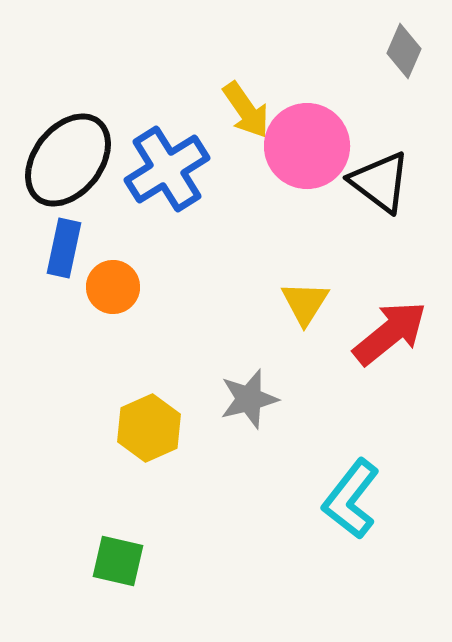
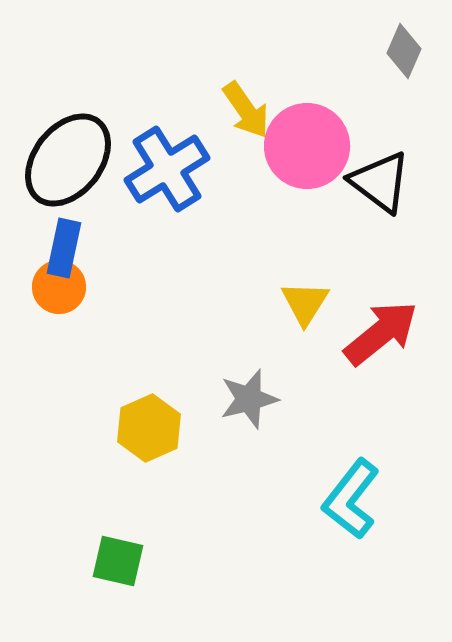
orange circle: moved 54 px left
red arrow: moved 9 px left
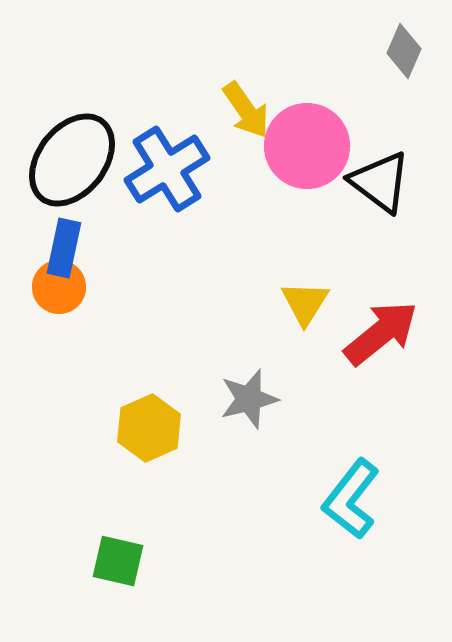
black ellipse: moved 4 px right
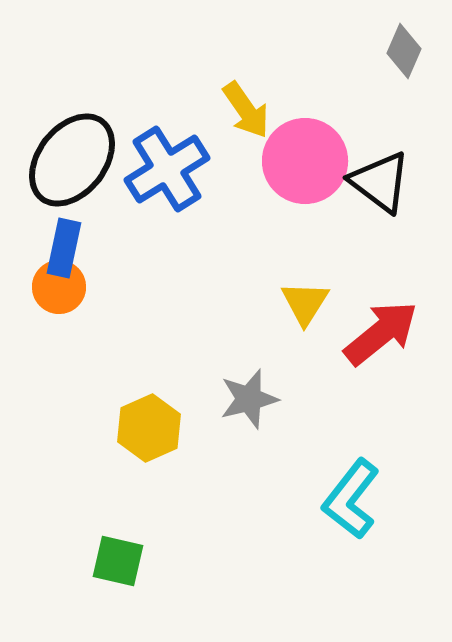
pink circle: moved 2 px left, 15 px down
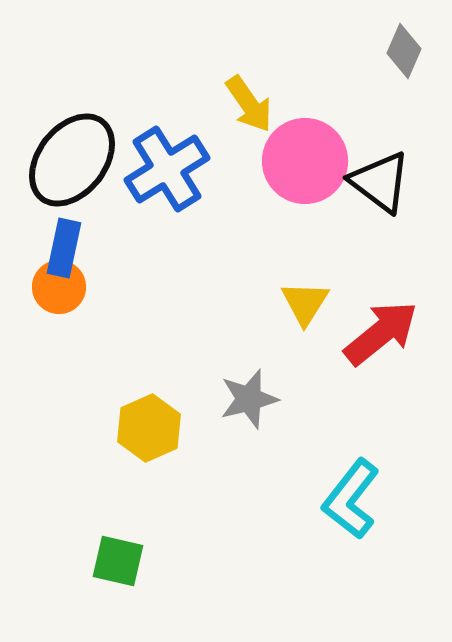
yellow arrow: moved 3 px right, 6 px up
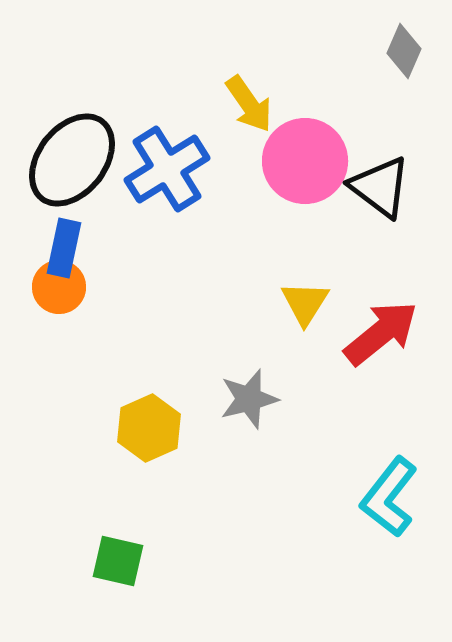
black triangle: moved 5 px down
cyan L-shape: moved 38 px right, 2 px up
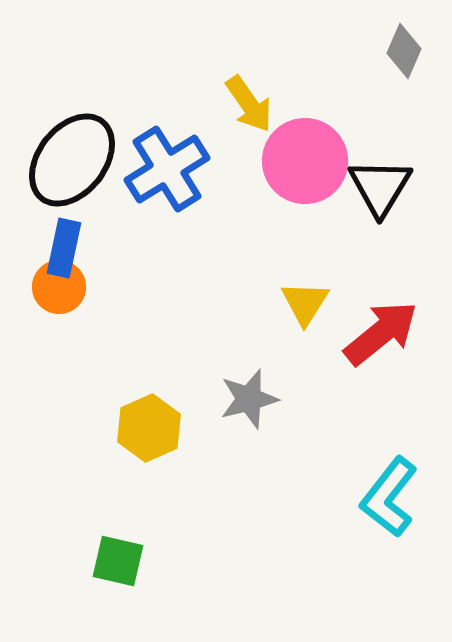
black triangle: rotated 24 degrees clockwise
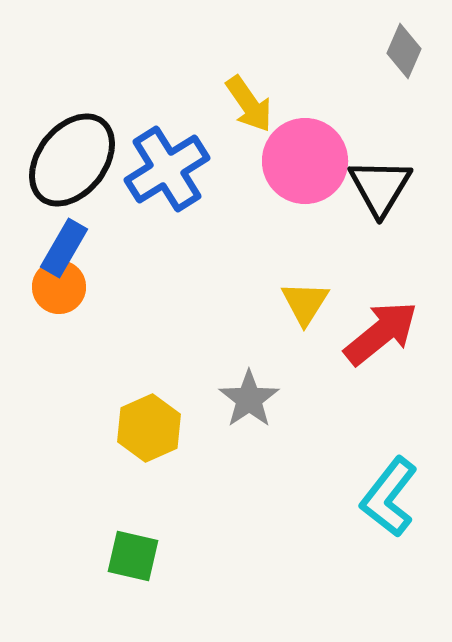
blue rectangle: rotated 18 degrees clockwise
gray star: rotated 20 degrees counterclockwise
green square: moved 15 px right, 5 px up
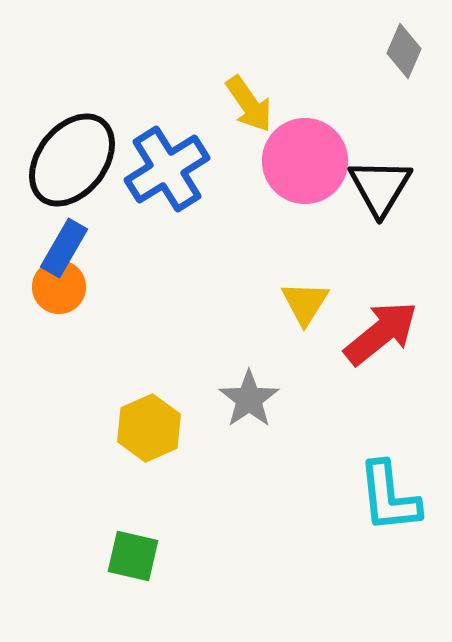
cyan L-shape: rotated 44 degrees counterclockwise
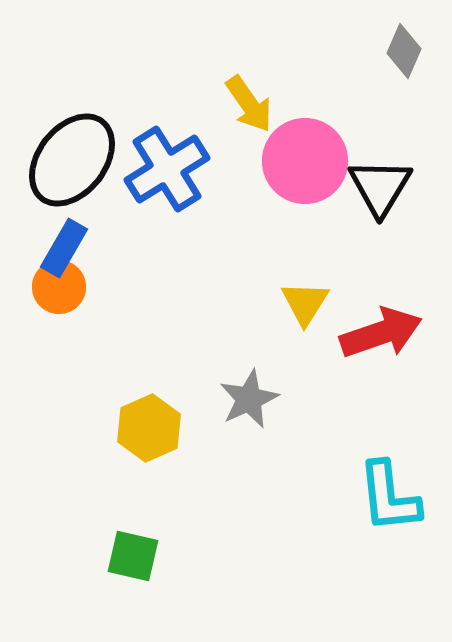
red arrow: rotated 20 degrees clockwise
gray star: rotated 10 degrees clockwise
